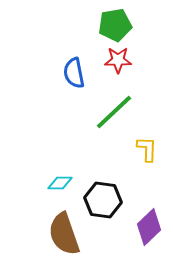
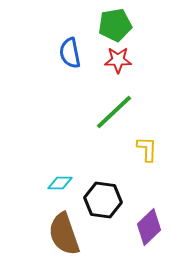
blue semicircle: moved 4 px left, 20 px up
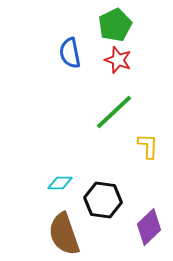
green pentagon: rotated 16 degrees counterclockwise
red star: rotated 20 degrees clockwise
yellow L-shape: moved 1 px right, 3 px up
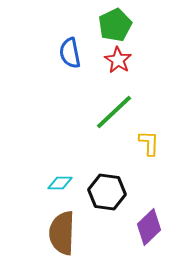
red star: rotated 12 degrees clockwise
yellow L-shape: moved 1 px right, 3 px up
black hexagon: moved 4 px right, 8 px up
brown semicircle: moved 2 px left, 1 px up; rotated 21 degrees clockwise
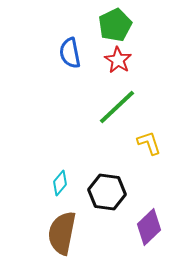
green line: moved 3 px right, 5 px up
yellow L-shape: rotated 20 degrees counterclockwise
cyan diamond: rotated 50 degrees counterclockwise
brown semicircle: rotated 9 degrees clockwise
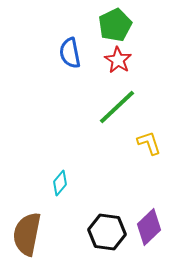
black hexagon: moved 40 px down
brown semicircle: moved 35 px left, 1 px down
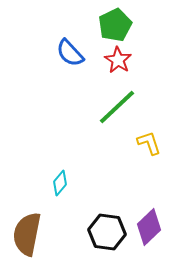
blue semicircle: rotated 32 degrees counterclockwise
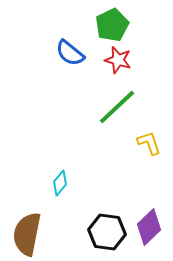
green pentagon: moved 3 px left
blue semicircle: rotated 8 degrees counterclockwise
red star: rotated 16 degrees counterclockwise
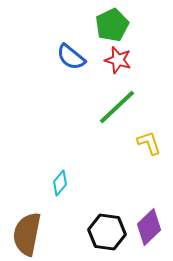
blue semicircle: moved 1 px right, 4 px down
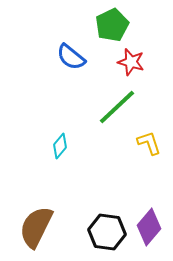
red star: moved 13 px right, 2 px down
cyan diamond: moved 37 px up
purple diamond: rotated 6 degrees counterclockwise
brown semicircle: moved 9 px right, 7 px up; rotated 15 degrees clockwise
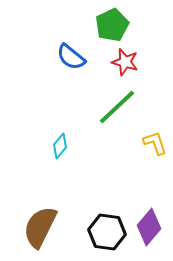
red star: moved 6 px left
yellow L-shape: moved 6 px right
brown semicircle: moved 4 px right
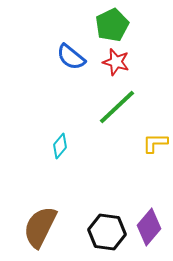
red star: moved 9 px left
yellow L-shape: rotated 72 degrees counterclockwise
